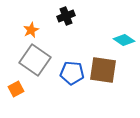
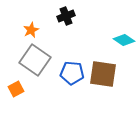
brown square: moved 4 px down
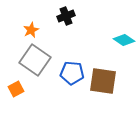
brown square: moved 7 px down
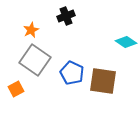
cyan diamond: moved 2 px right, 2 px down
blue pentagon: rotated 20 degrees clockwise
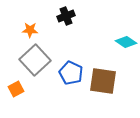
orange star: moved 1 px left; rotated 28 degrees clockwise
gray square: rotated 12 degrees clockwise
blue pentagon: moved 1 px left
